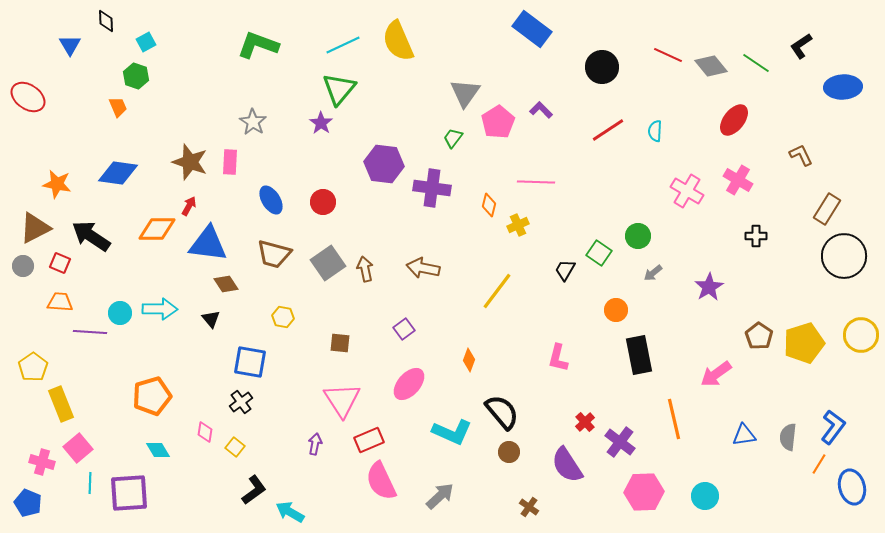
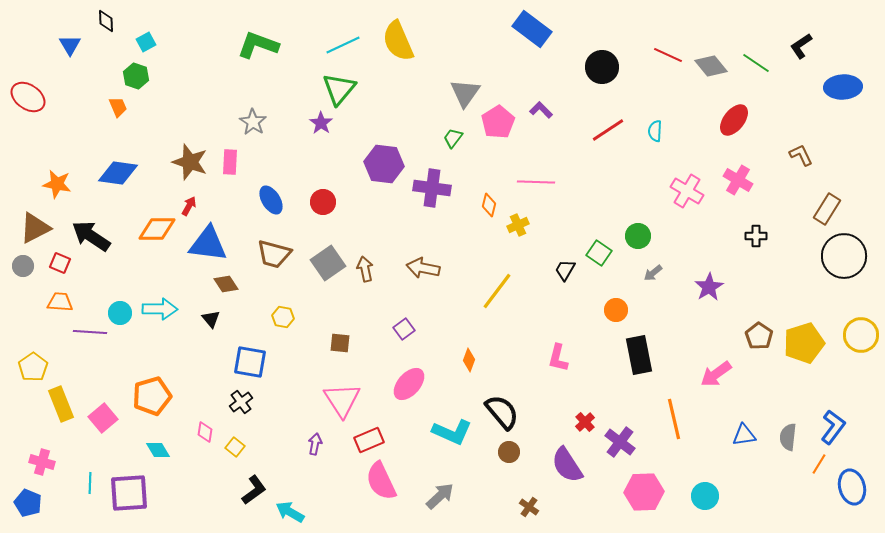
pink square at (78, 448): moved 25 px right, 30 px up
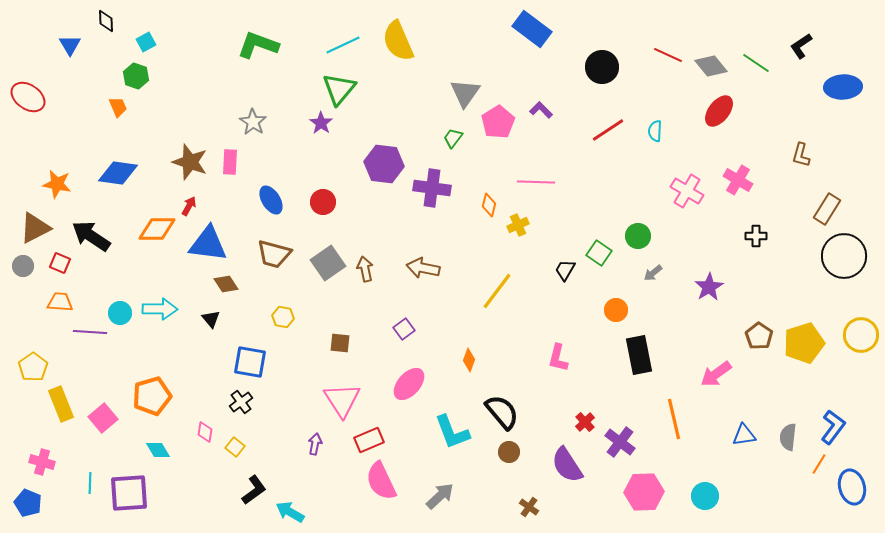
red ellipse at (734, 120): moved 15 px left, 9 px up
brown L-shape at (801, 155): rotated 140 degrees counterclockwise
cyan L-shape at (452, 432): rotated 45 degrees clockwise
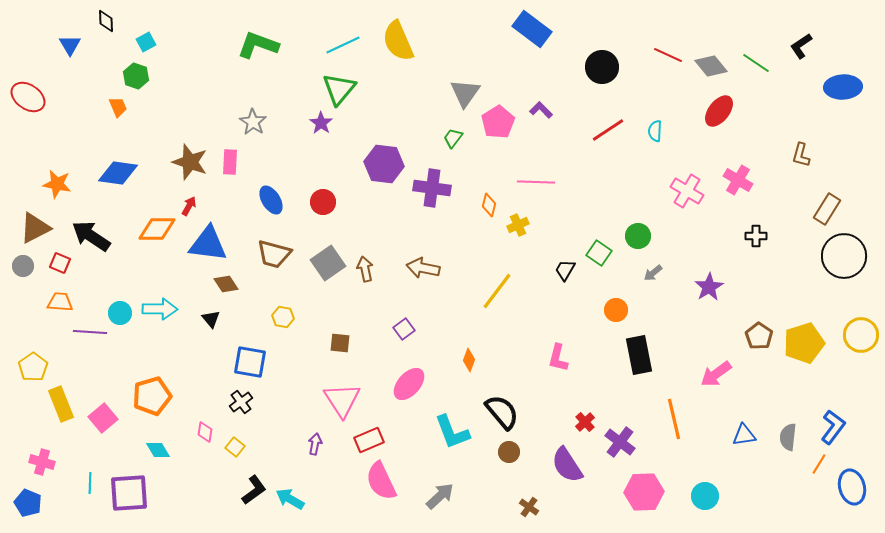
cyan arrow at (290, 512): moved 13 px up
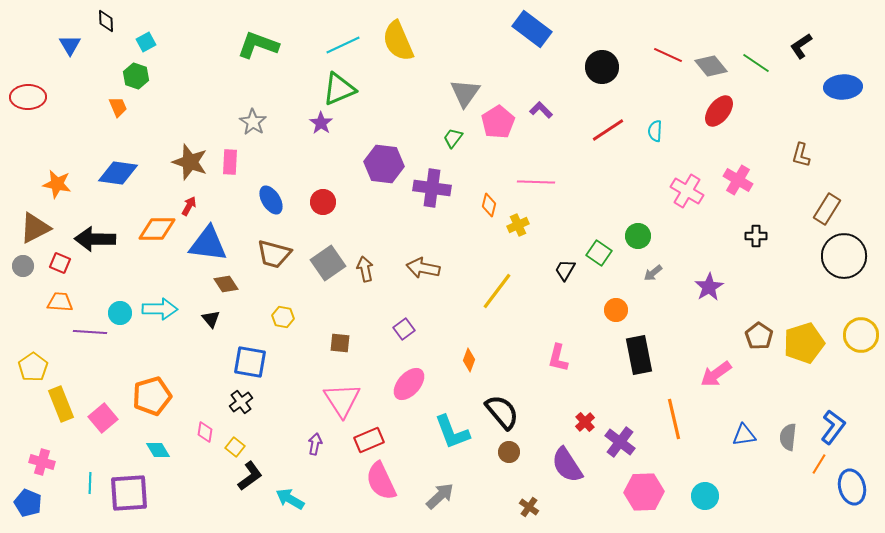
green triangle at (339, 89): rotated 27 degrees clockwise
red ellipse at (28, 97): rotated 36 degrees counterclockwise
black arrow at (91, 236): moved 4 px right, 3 px down; rotated 33 degrees counterclockwise
black L-shape at (254, 490): moved 4 px left, 14 px up
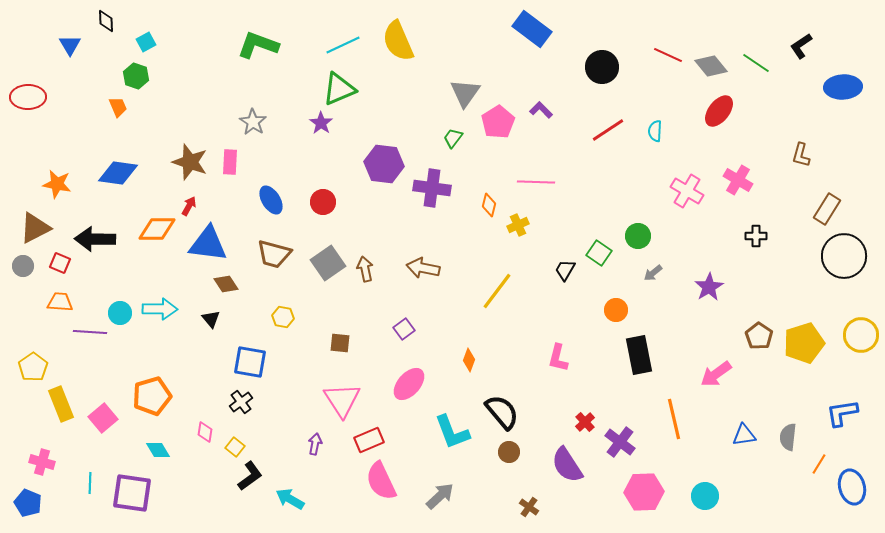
blue L-shape at (833, 427): moved 9 px right, 14 px up; rotated 136 degrees counterclockwise
purple square at (129, 493): moved 3 px right; rotated 12 degrees clockwise
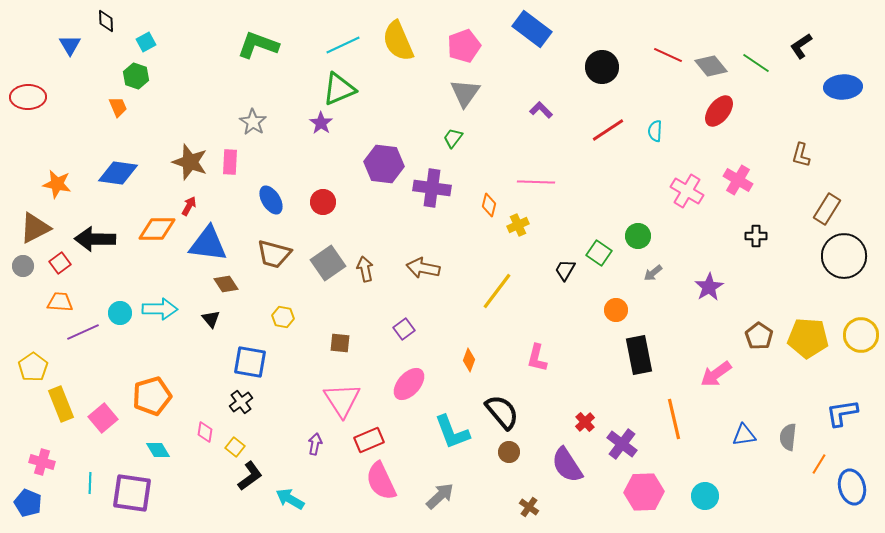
pink pentagon at (498, 122): moved 34 px left, 76 px up; rotated 12 degrees clockwise
red square at (60, 263): rotated 30 degrees clockwise
purple line at (90, 332): moved 7 px left; rotated 28 degrees counterclockwise
yellow pentagon at (804, 343): moved 4 px right, 5 px up; rotated 21 degrees clockwise
pink L-shape at (558, 358): moved 21 px left
purple cross at (620, 442): moved 2 px right, 2 px down
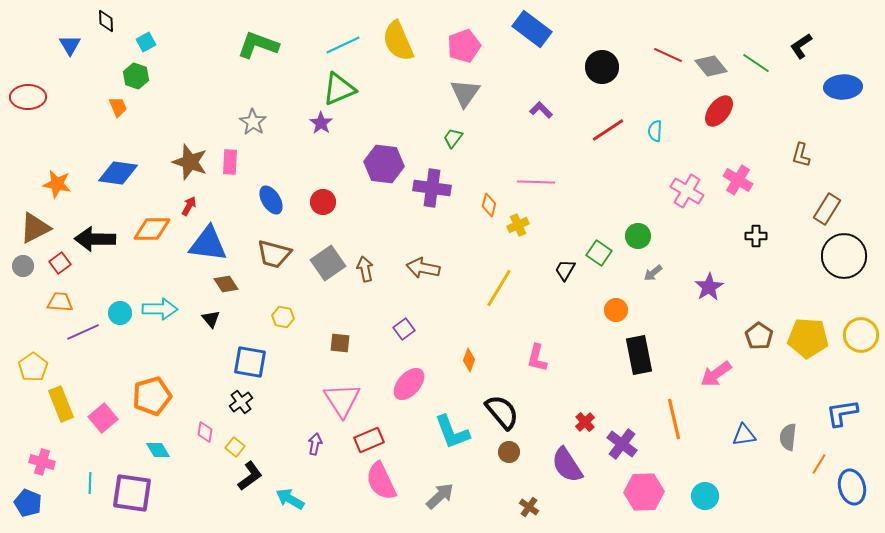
orange diamond at (157, 229): moved 5 px left
yellow line at (497, 291): moved 2 px right, 3 px up; rotated 6 degrees counterclockwise
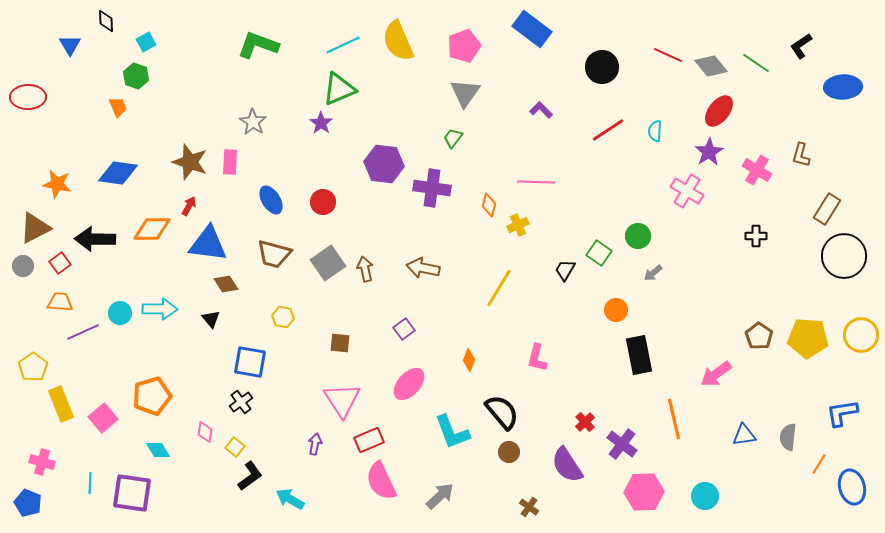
pink cross at (738, 180): moved 19 px right, 10 px up
purple star at (709, 287): moved 135 px up
